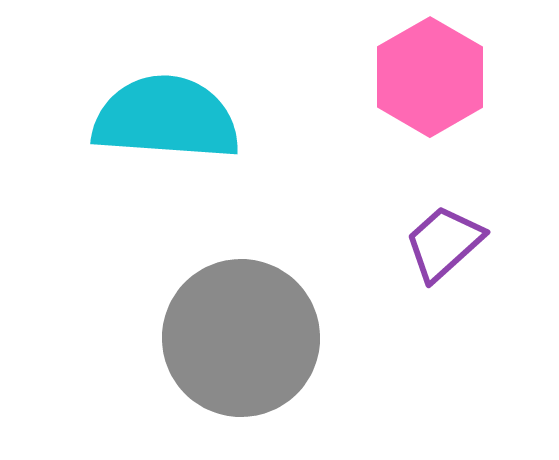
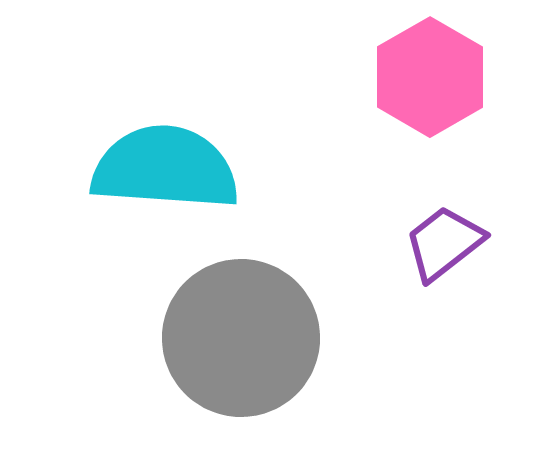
cyan semicircle: moved 1 px left, 50 px down
purple trapezoid: rotated 4 degrees clockwise
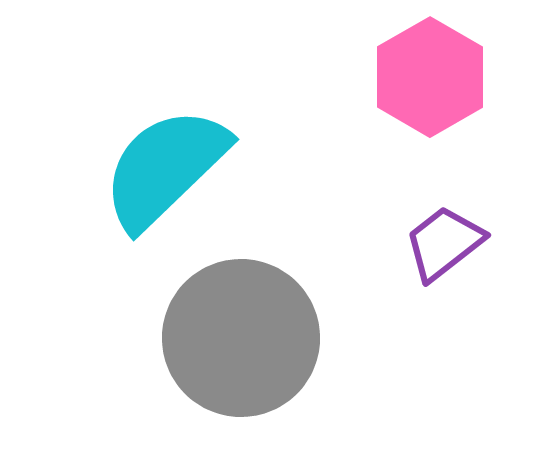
cyan semicircle: rotated 48 degrees counterclockwise
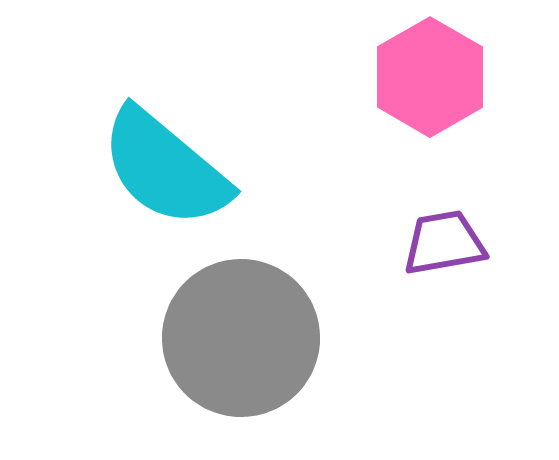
cyan semicircle: rotated 96 degrees counterclockwise
purple trapezoid: rotated 28 degrees clockwise
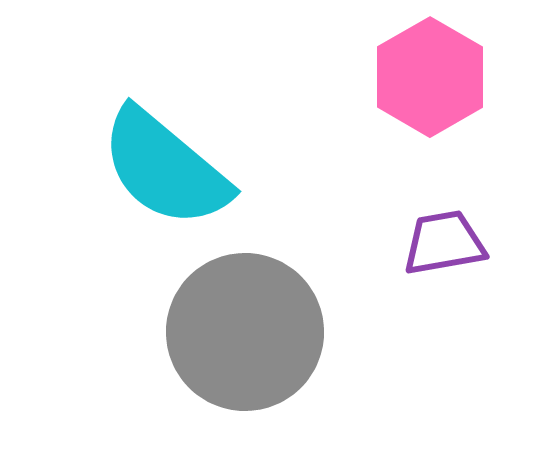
gray circle: moved 4 px right, 6 px up
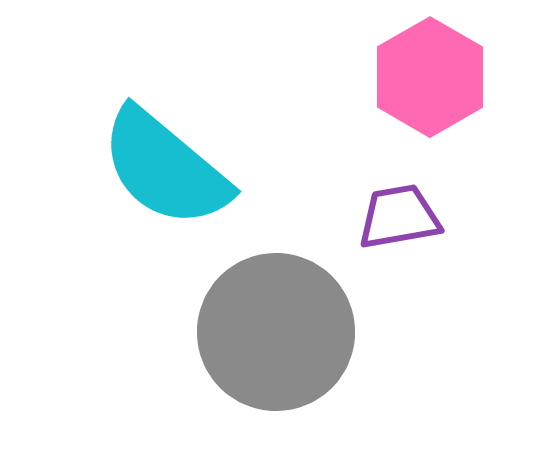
purple trapezoid: moved 45 px left, 26 px up
gray circle: moved 31 px right
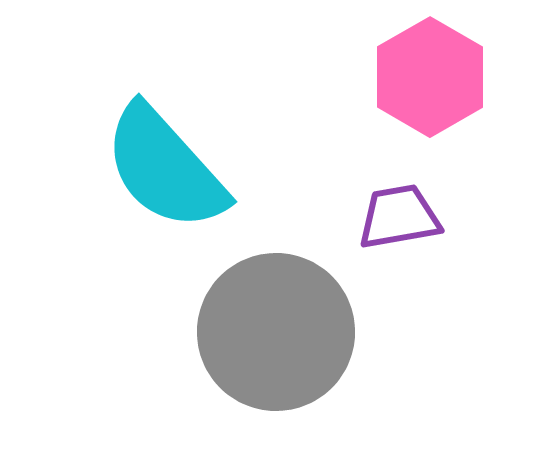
cyan semicircle: rotated 8 degrees clockwise
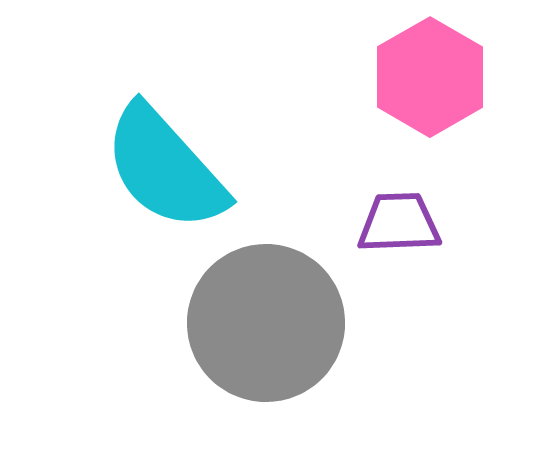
purple trapezoid: moved 6 px down; rotated 8 degrees clockwise
gray circle: moved 10 px left, 9 px up
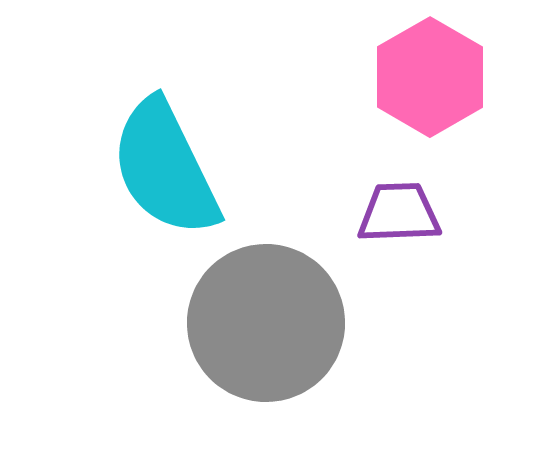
cyan semicircle: rotated 16 degrees clockwise
purple trapezoid: moved 10 px up
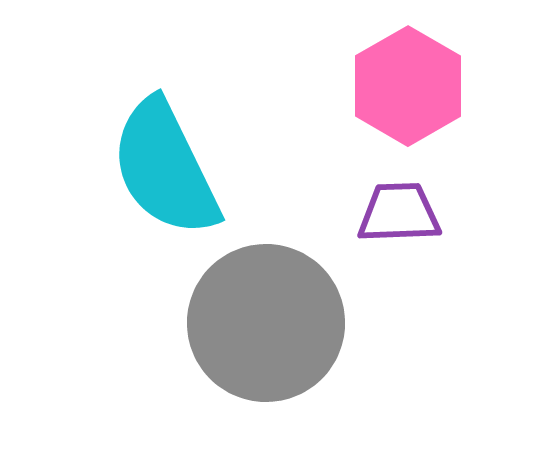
pink hexagon: moved 22 px left, 9 px down
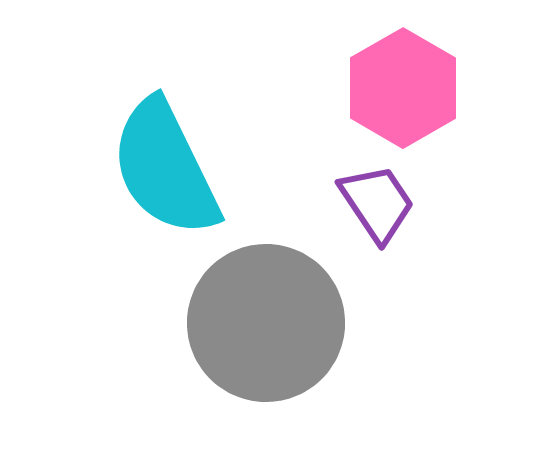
pink hexagon: moved 5 px left, 2 px down
purple trapezoid: moved 22 px left, 10 px up; rotated 58 degrees clockwise
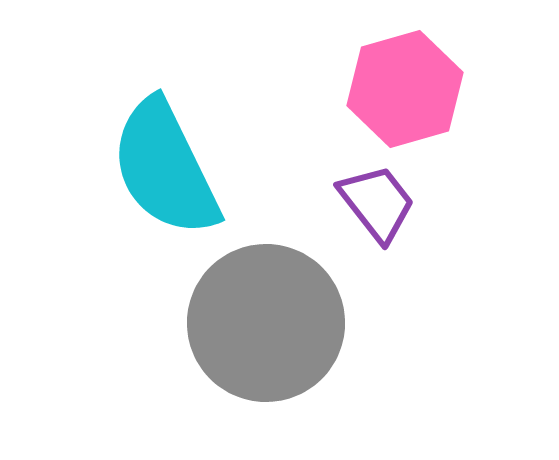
pink hexagon: moved 2 px right, 1 px down; rotated 14 degrees clockwise
purple trapezoid: rotated 4 degrees counterclockwise
